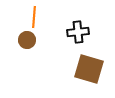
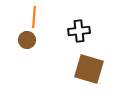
black cross: moved 1 px right, 1 px up
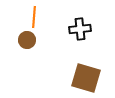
black cross: moved 1 px right, 2 px up
brown square: moved 3 px left, 9 px down
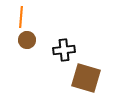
orange line: moved 13 px left
black cross: moved 16 px left, 21 px down
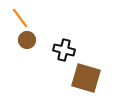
orange line: moved 1 px left, 1 px down; rotated 40 degrees counterclockwise
black cross: rotated 20 degrees clockwise
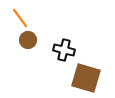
brown circle: moved 1 px right
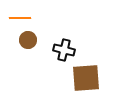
orange line: rotated 55 degrees counterclockwise
brown square: rotated 20 degrees counterclockwise
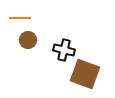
brown square: moved 1 px left, 4 px up; rotated 24 degrees clockwise
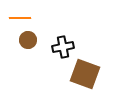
black cross: moved 1 px left, 3 px up; rotated 25 degrees counterclockwise
